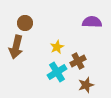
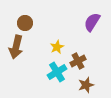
purple semicircle: rotated 60 degrees counterclockwise
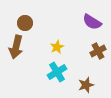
purple semicircle: rotated 90 degrees counterclockwise
brown cross: moved 20 px right, 10 px up
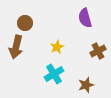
purple semicircle: moved 7 px left, 4 px up; rotated 42 degrees clockwise
cyan cross: moved 3 px left, 2 px down
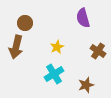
purple semicircle: moved 2 px left
brown cross: rotated 28 degrees counterclockwise
